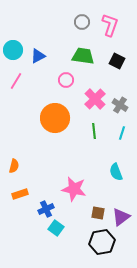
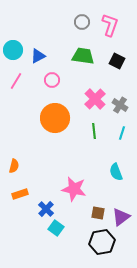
pink circle: moved 14 px left
blue cross: rotated 21 degrees counterclockwise
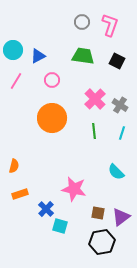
orange circle: moved 3 px left
cyan semicircle: rotated 24 degrees counterclockwise
cyan square: moved 4 px right, 2 px up; rotated 21 degrees counterclockwise
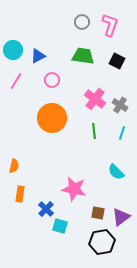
pink cross: rotated 10 degrees counterclockwise
orange rectangle: rotated 63 degrees counterclockwise
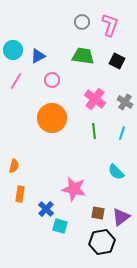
gray cross: moved 5 px right, 3 px up
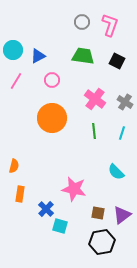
purple triangle: moved 1 px right, 2 px up
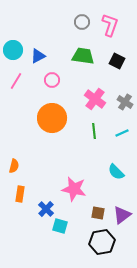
cyan line: rotated 48 degrees clockwise
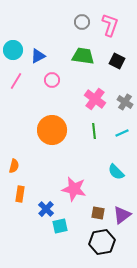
orange circle: moved 12 px down
cyan square: rotated 28 degrees counterclockwise
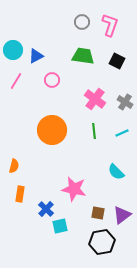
blue triangle: moved 2 px left
